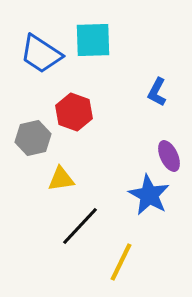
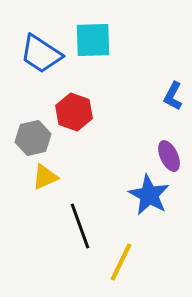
blue L-shape: moved 16 px right, 4 px down
yellow triangle: moved 16 px left, 2 px up; rotated 16 degrees counterclockwise
black line: rotated 63 degrees counterclockwise
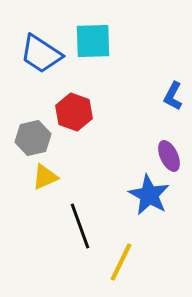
cyan square: moved 1 px down
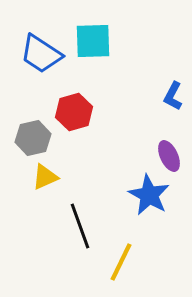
red hexagon: rotated 24 degrees clockwise
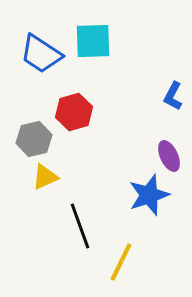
gray hexagon: moved 1 px right, 1 px down
blue star: rotated 24 degrees clockwise
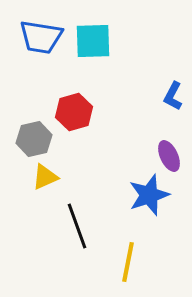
blue trapezoid: moved 17 px up; rotated 24 degrees counterclockwise
black line: moved 3 px left
yellow line: moved 7 px right; rotated 15 degrees counterclockwise
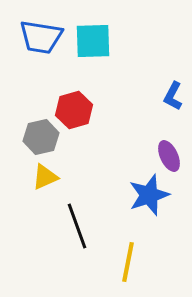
red hexagon: moved 2 px up
gray hexagon: moved 7 px right, 2 px up
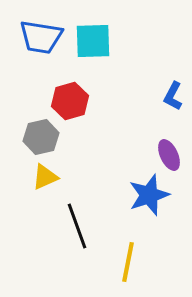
red hexagon: moved 4 px left, 9 px up
purple ellipse: moved 1 px up
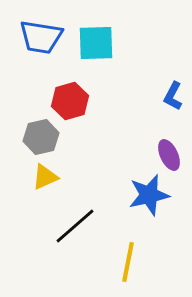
cyan square: moved 3 px right, 2 px down
blue star: rotated 6 degrees clockwise
black line: moved 2 px left; rotated 69 degrees clockwise
